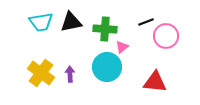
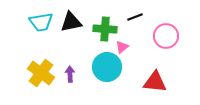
black line: moved 11 px left, 5 px up
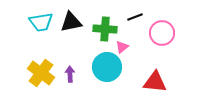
pink circle: moved 4 px left, 3 px up
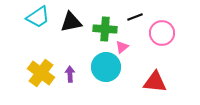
cyan trapezoid: moved 3 px left, 5 px up; rotated 25 degrees counterclockwise
cyan circle: moved 1 px left
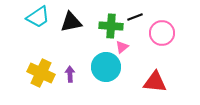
green cross: moved 6 px right, 3 px up
yellow cross: rotated 12 degrees counterclockwise
